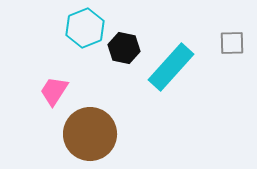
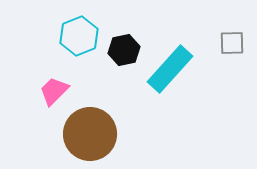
cyan hexagon: moved 6 px left, 8 px down
black hexagon: moved 2 px down; rotated 24 degrees counterclockwise
cyan rectangle: moved 1 px left, 2 px down
pink trapezoid: rotated 12 degrees clockwise
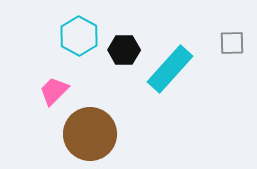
cyan hexagon: rotated 9 degrees counterclockwise
black hexagon: rotated 12 degrees clockwise
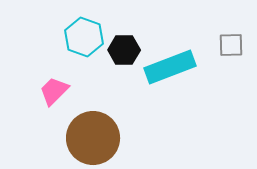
cyan hexagon: moved 5 px right, 1 px down; rotated 9 degrees counterclockwise
gray square: moved 1 px left, 2 px down
cyan rectangle: moved 2 px up; rotated 27 degrees clockwise
brown circle: moved 3 px right, 4 px down
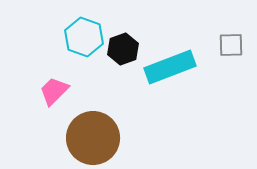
black hexagon: moved 1 px left, 1 px up; rotated 20 degrees counterclockwise
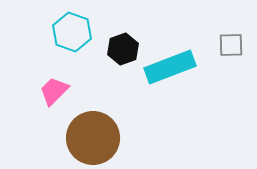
cyan hexagon: moved 12 px left, 5 px up
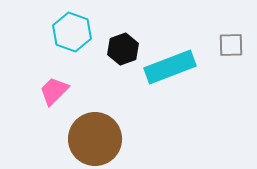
brown circle: moved 2 px right, 1 px down
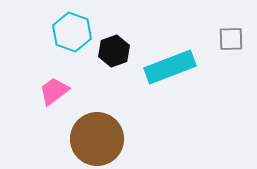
gray square: moved 6 px up
black hexagon: moved 9 px left, 2 px down
pink trapezoid: rotated 8 degrees clockwise
brown circle: moved 2 px right
